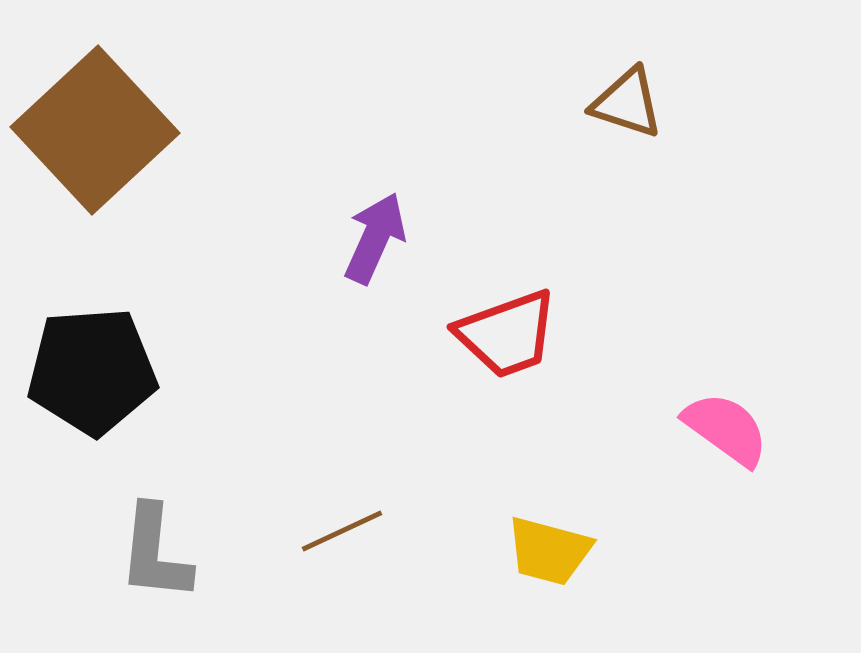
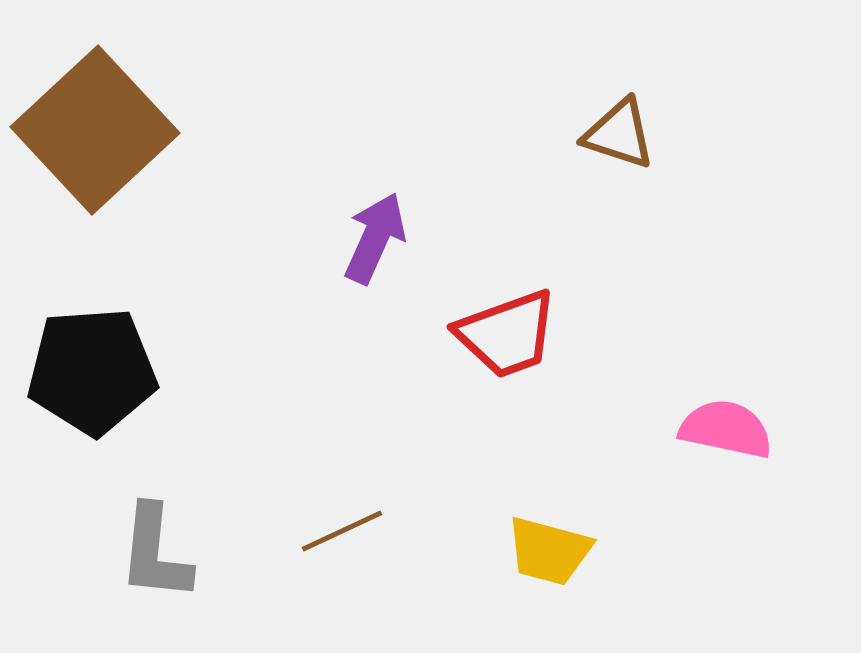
brown triangle: moved 8 px left, 31 px down
pink semicircle: rotated 24 degrees counterclockwise
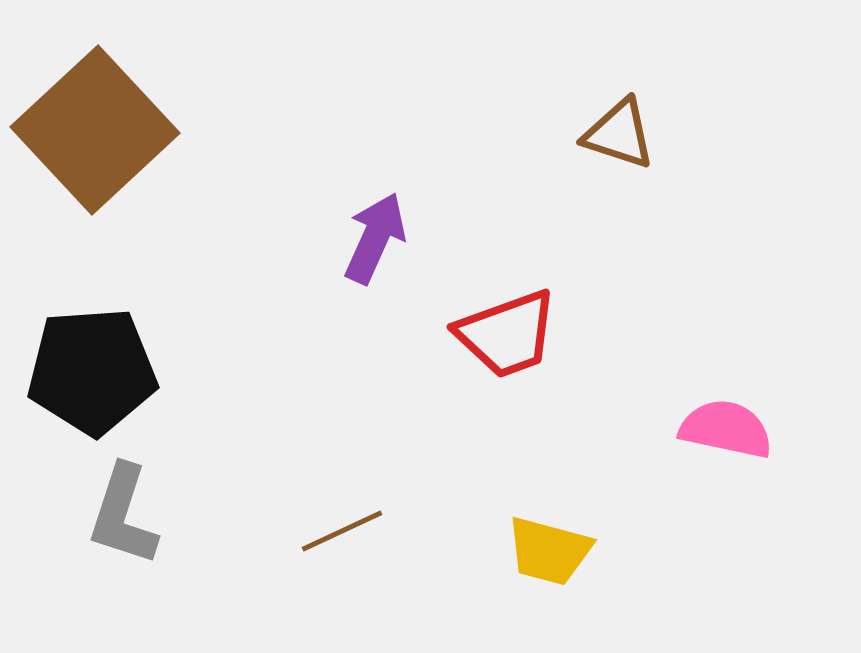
gray L-shape: moved 32 px left, 38 px up; rotated 12 degrees clockwise
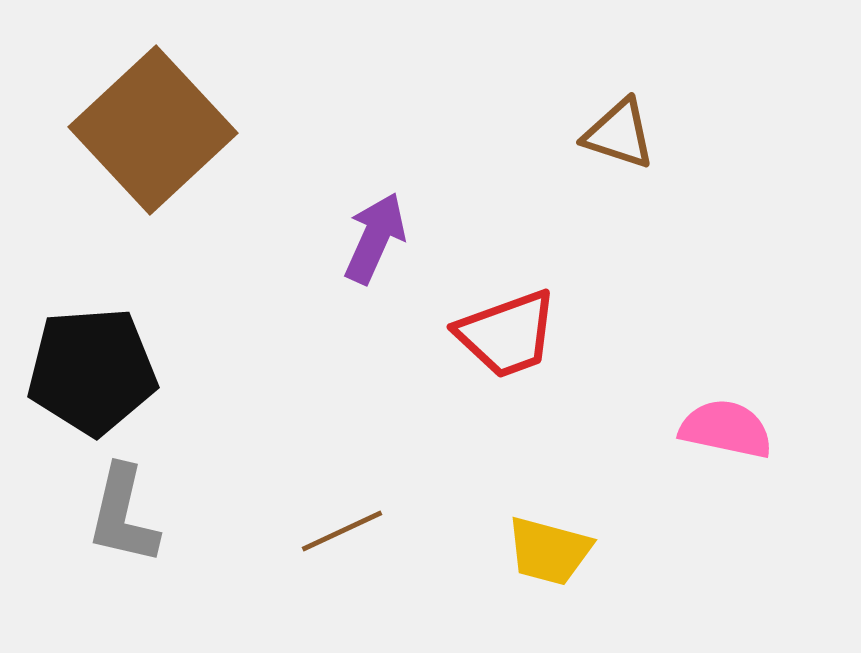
brown square: moved 58 px right
gray L-shape: rotated 5 degrees counterclockwise
